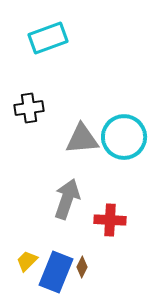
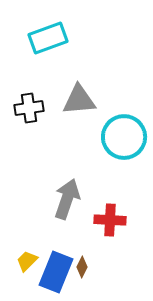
gray triangle: moved 3 px left, 39 px up
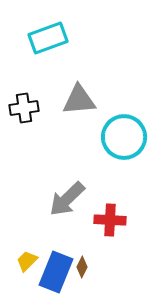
black cross: moved 5 px left
gray arrow: rotated 153 degrees counterclockwise
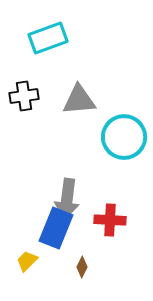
black cross: moved 12 px up
gray arrow: rotated 39 degrees counterclockwise
blue rectangle: moved 44 px up
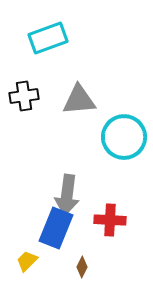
gray arrow: moved 4 px up
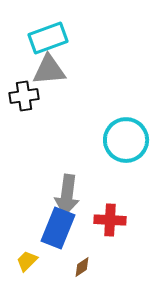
gray triangle: moved 30 px left, 30 px up
cyan circle: moved 2 px right, 3 px down
blue rectangle: moved 2 px right
brown diamond: rotated 30 degrees clockwise
